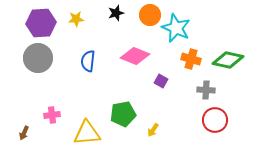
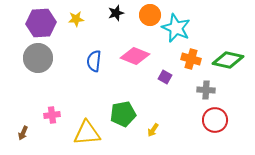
blue semicircle: moved 6 px right
purple square: moved 4 px right, 4 px up
brown arrow: moved 1 px left
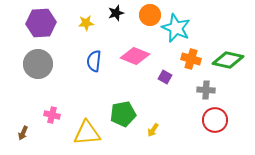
yellow star: moved 10 px right, 4 px down
gray circle: moved 6 px down
pink cross: rotated 21 degrees clockwise
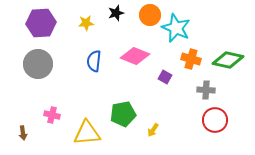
brown arrow: rotated 32 degrees counterclockwise
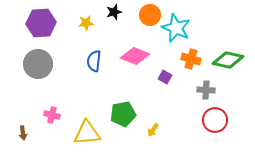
black star: moved 2 px left, 1 px up
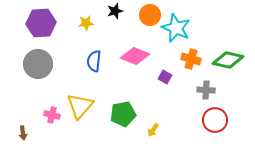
black star: moved 1 px right, 1 px up
yellow triangle: moved 7 px left, 27 px up; rotated 44 degrees counterclockwise
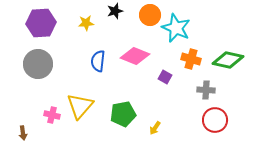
blue semicircle: moved 4 px right
yellow arrow: moved 2 px right, 2 px up
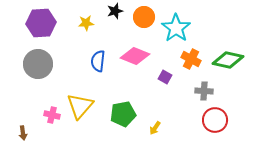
orange circle: moved 6 px left, 2 px down
cyan star: rotated 12 degrees clockwise
orange cross: rotated 12 degrees clockwise
gray cross: moved 2 px left, 1 px down
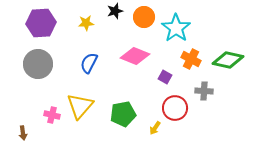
blue semicircle: moved 9 px left, 2 px down; rotated 20 degrees clockwise
red circle: moved 40 px left, 12 px up
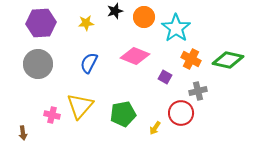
gray cross: moved 6 px left; rotated 18 degrees counterclockwise
red circle: moved 6 px right, 5 px down
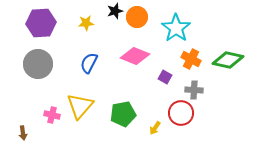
orange circle: moved 7 px left
gray cross: moved 4 px left, 1 px up; rotated 18 degrees clockwise
